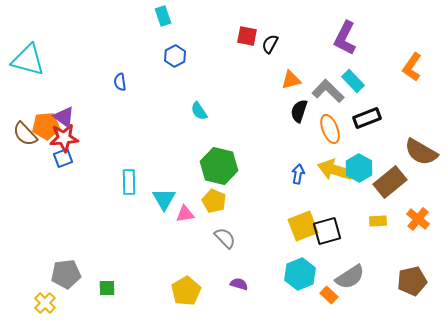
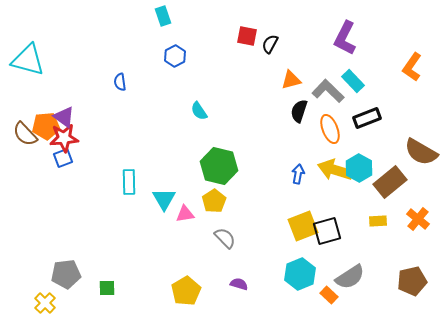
yellow pentagon at (214, 201): rotated 15 degrees clockwise
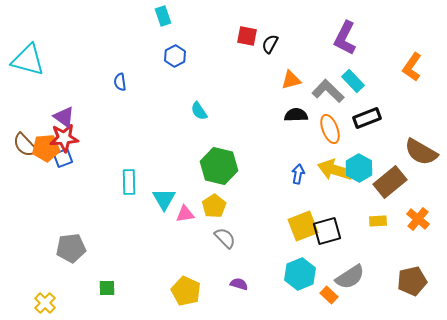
black semicircle at (299, 111): moved 3 px left, 4 px down; rotated 70 degrees clockwise
orange pentagon at (46, 126): moved 22 px down
brown semicircle at (25, 134): moved 11 px down
yellow pentagon at (214, 201): moved 5 px down
gray pentagon at (66, 274): moved 5 px right, 26 px up
yellow pentagon at (186, 291): rotated 16 degrees counterclockwise
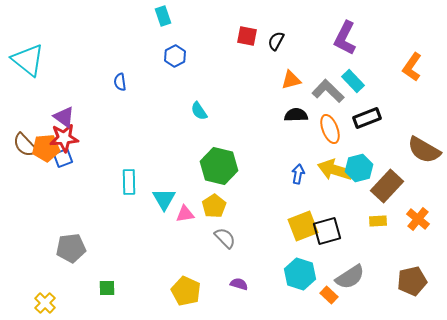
black semicircle at (270, 44): moved 6 px right, 3 px up
cyan triangle at (28, 60): rotated 24 degrees clockwise
brown semicircle at (421, 152): moved 3 px right, 2 px up
cyan hexagon at (359, 168): rotated 16 degrees clockwise
brown rectangle at (390, 182): moved 3 px left, 4 px down; rotated 8 degrees counterclockwise
cyan hexagon at (300, 274): rotated 20 degrees counterclockwise
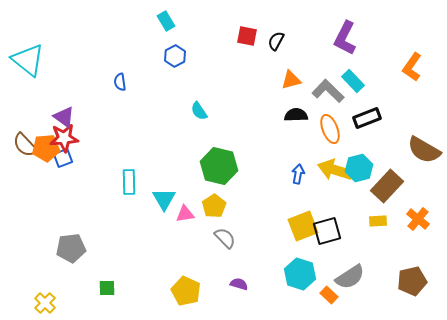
cyan rectangle at (163, 16): moved 3 px right, 5 px down; rotated 12 degrees counterclockwise
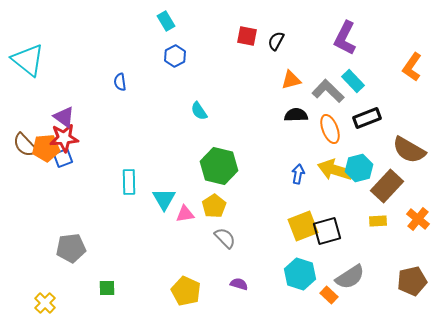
brown semicircle at (424, 150): moved 15 px left
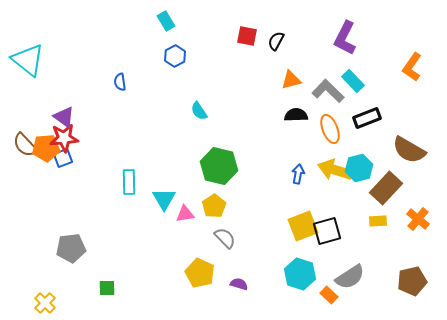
brown rectangle at (387, 186): moved 1 px left, 2 px down
yellow pentagon at (186, 291): moved 14 px right, 18 px up
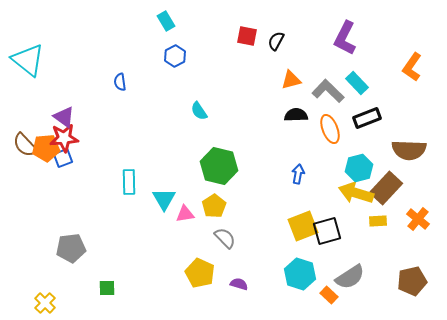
cyan rectangle at (353, 81): moved 4 px right, 2 px down
brown semicircle at (409, 150): rotated 28 degrees counterclockwise
yellow arrow at (335, 170): moved 21 px right, 23 px down
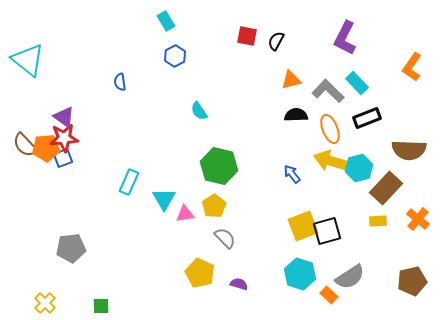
blue arrow at (298, 174): moved 6 px left; rotated 48 degrees counterclockwise
cyan rectangle at (129, 182): rotated 25 degrees clockwise
yellow arrow at (356, 193): moved 25 px left, 32 px up
green square at (107, 288): moved 6 px left, 18 px down
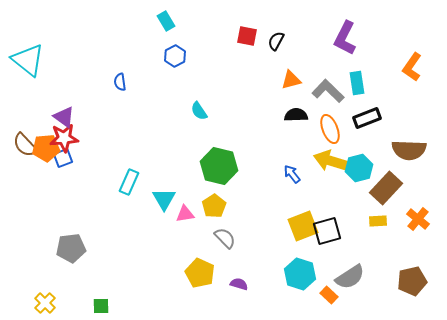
cyan rectangle at (357, 83): rotated 35 degrees clockwise
